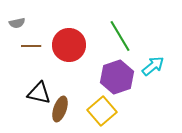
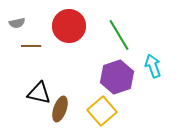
green line: moved 1 px left, 1 px up
red circle: moved 19 px up
cyan arrow: rotated 70 degrees counterclockwise
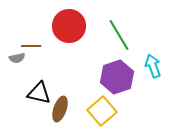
gray semicircle: moved 35 px down
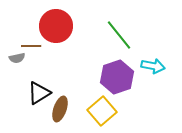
red circle: moved 13 px left
green line: rotated 8 degrees counterclockwise
cyan arrow: rotated 120 degrees clockwise
black triangle: rotated 45 degrees counterclockwise
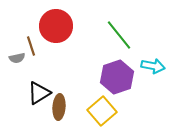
brown line: rotated 72 degrees clockwise
brown ellipse: moved 1 px left, 2 px up; rotated 15 degrees counterclockwise
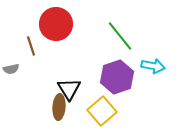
red circle: moved 2 px up
green line: moved 1 px right, 1 px down
gray semicircle: moved 6 px left, 11 px down
black triangle: moved 30 px right, 4 px up; rotated 30 degrees counterclockwise
